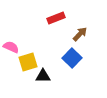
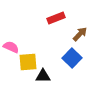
yellow square: rotated 12 degrees clockwise
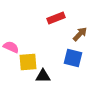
blue square: moved 1 px right; rotated 30 degrees counterclockwise
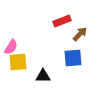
red rectangle: moved 6 px right, 3 px down
pink semicircle: rotated 98 degrees clockwise
blue square: rotated 18 degrees counterclockwise
yellow square: moved 10 px left
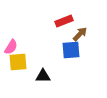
red rectangle: moved 2 px right
blue square: moved 2 px left, 8 px up
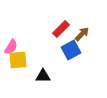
red rectangle: moved 3 px left, 8 px down; rotated 24 degrees counterclockwise
brown arrow: moved 2 px right
blue square: rotated 24 degrees counterclockwise
yellow square: moved 2 px up
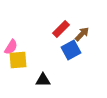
black triangle: moved 4 px down
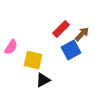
yellow square: moved 15 px right; rotated 18 degrees clockwise
black triangle: rotated 28 degrees counterclockwise
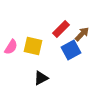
yellow square: moved 14 px up
black triangle: moved 2 px left, 2 px up
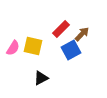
pink semicircle: moved 2 px right, 1 px down
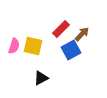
pink semicircle: moved 1 px right, 2 px up; rotated 14 degrees counterclockwise
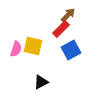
brown arrow: moved 14 px left, 19 px up
pink semicircle: moved 2 px right, 3 px down
black triangle: moved 4 px down
